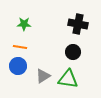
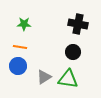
gray triangle: moved 1 px right, 1 px down
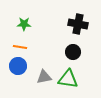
gray triangle: rotated 21 degrees clockwise
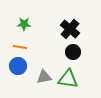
black cross: moved 8 px left, 5 px down; rotated 30 degrees clockwise
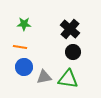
blue circle: moved 6 px right, 1 px down
